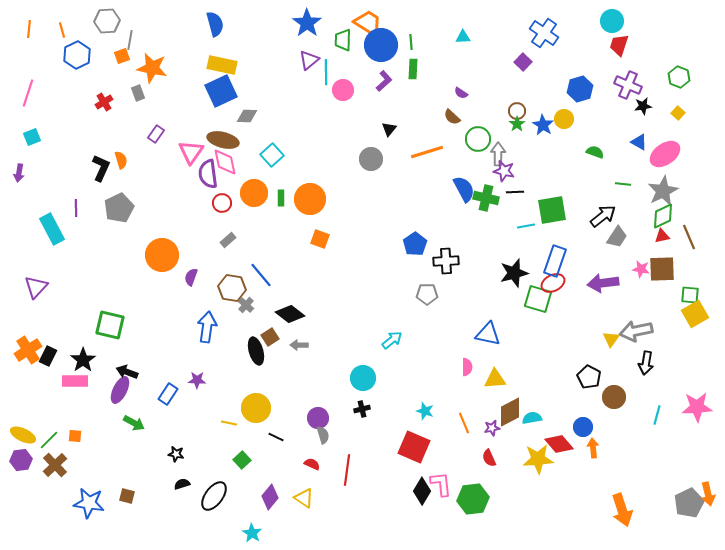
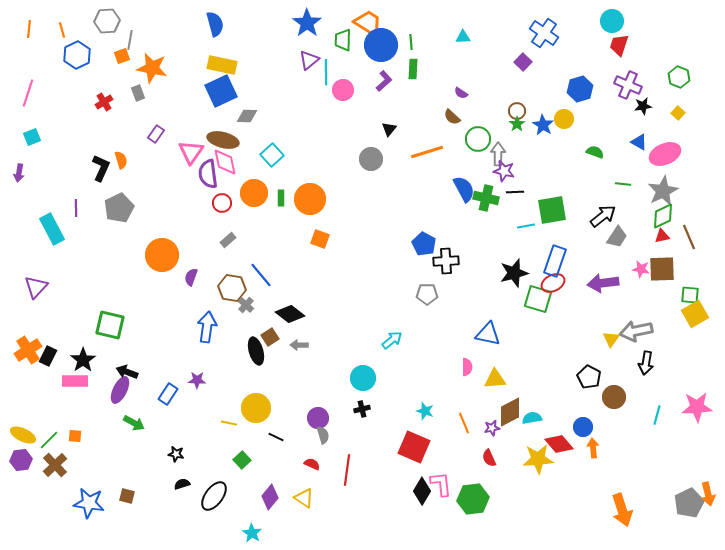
pink ellipse at (665, 154): rotated 12 degrees clockwise
blue pentagon at (415, 244): moved 9 px right; rotated 10 degrees counterclockwise
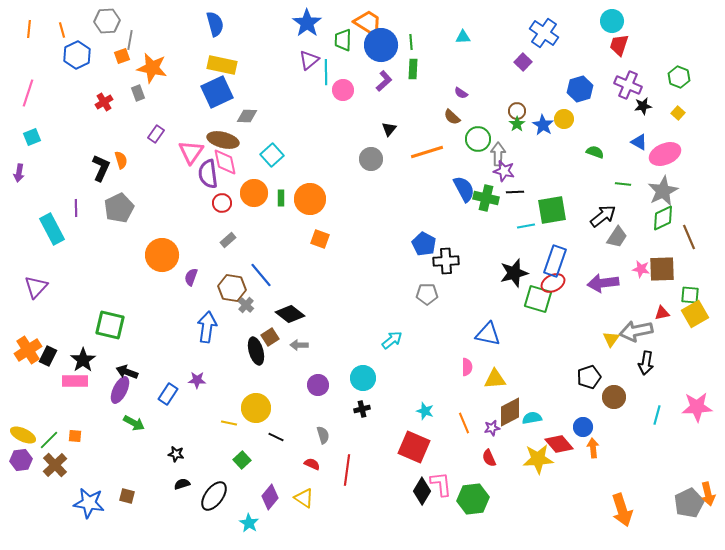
blue square at (221, 91): moved 4 px left, 1 px down
green diamond at (663, 216): moved 2 px down
red triangle at (662, 236): moved 77 px down
black pentagon at (589, 377): rotated 25 degrees clockwise
purple circle at (318, 418): moved 33 px up
cyan star at (252, 533): moved 3 px left, 10 px up
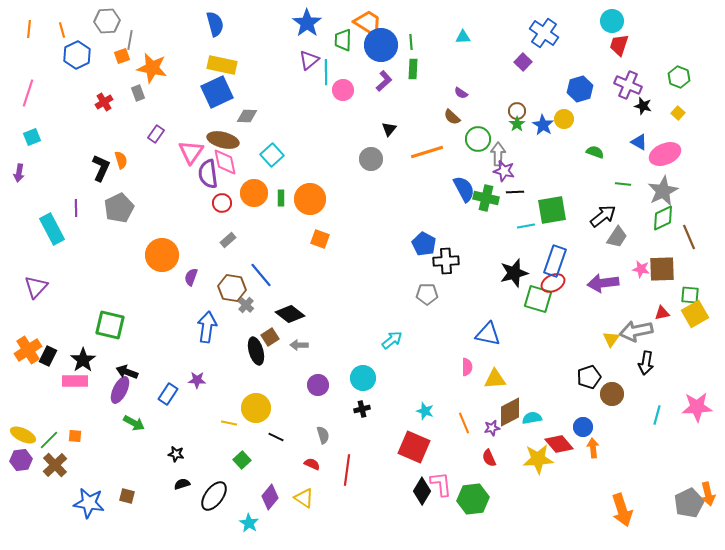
black star at (643, 106): rotated 24 degrees clockwise
brown circle at (614, 397): moved 2 px left, 3 px up
